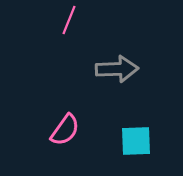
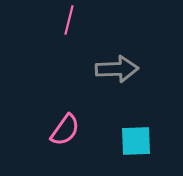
pink line: rotated 8 degrees counterclockwise
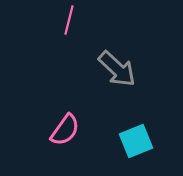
gray arrow: rotated 45 degrees clockwise
cyan square: rotated 20 degrees counterclockwise
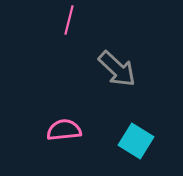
pink semicircle: moved 1 px left; rotated 132 degrees counterclockwise
cyan square: rotated 36 degrees counterclockwise
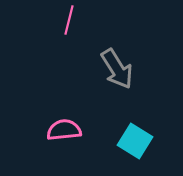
gray arrow: rotated 15 degrees clockwise
cyan square: moved 1 px left
